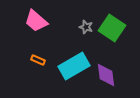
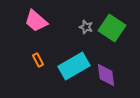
orange rectangle: rotated 40 degrees clockwise
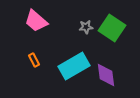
gray star: rotated 24 degrees counterclockwise
orange rectangle: moved 4 px left
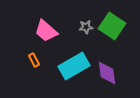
pink trapezoid: moved 10 px right, 10 px down
green square: moved 2 px up
purple diamond: moved 1 px right, 2 px up
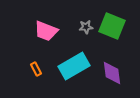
green square: rotated 12 degrees counterclockwise
pink trapezoid: rotated 20 degrees counterclockwise
orange rectangle: moved 2 px right, 9 px down
purple diamond: moved 5 px right
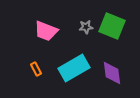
cyan rectangle: moved 2 px down
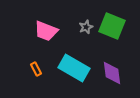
gray star: rotated 16 degrees counterclockwise
cyan rectangle: rotated 60 degrees clockwise
